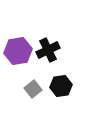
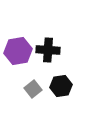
black cross: rotated 30 degrees clockwise
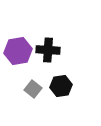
gray square: rotated 12 degrees counterclockwise
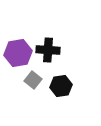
purple hexagon: moved 2 px down
gray square: moved 9 px up
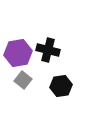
black cross: rotated 10 degrees clockwise
gray square: moved 10 px left
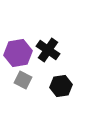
black cross: rotated 20 degrees clockwise
gray square: rotated 12 degrees counterclockwise
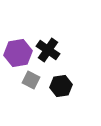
gray square: moved 8 px right
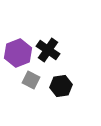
purple hexagon: rotated 12 degrees counterclockwise
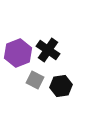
gray square: moved 4 px right
